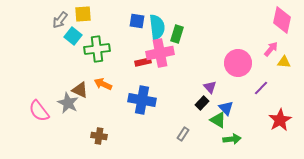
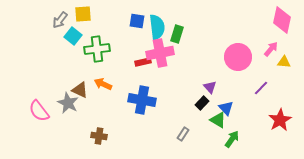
pink circle: moved 6 px up
green arrow: rotated 48 degrees counterclockwise
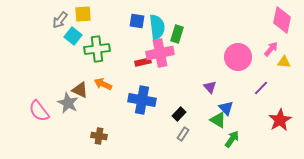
black rectangle: moved 23 px left, 11 px down
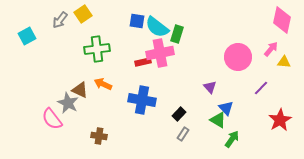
yellow square: rotated 30 degrees counterclockwise
cyan semicircle: rotated 135 degrees clockwise
cyan square: moved 46 px left; rotated 24 degrees clockwise
pink semicircle: moved 13 px right, 8 px down
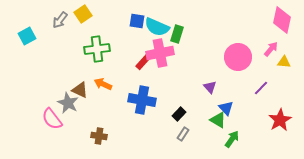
cyan semicircle: rotated 15 degrees counterclockwise
red rectangle: rotated 35 degrees counterclockwise
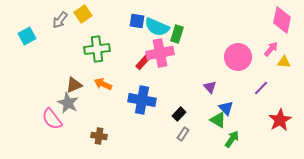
brown triangle: moved 6 px left, 5 px up; rotated 48 degrees counterclockwise
